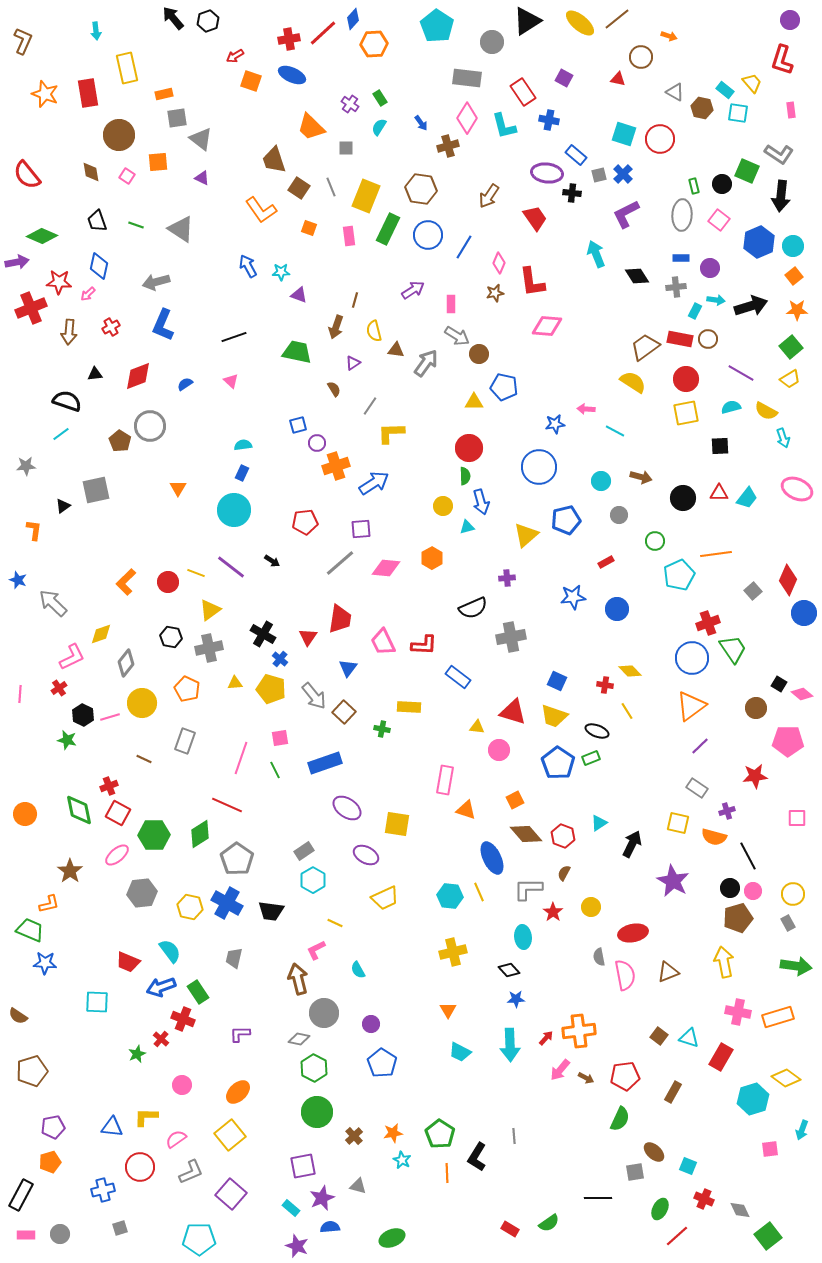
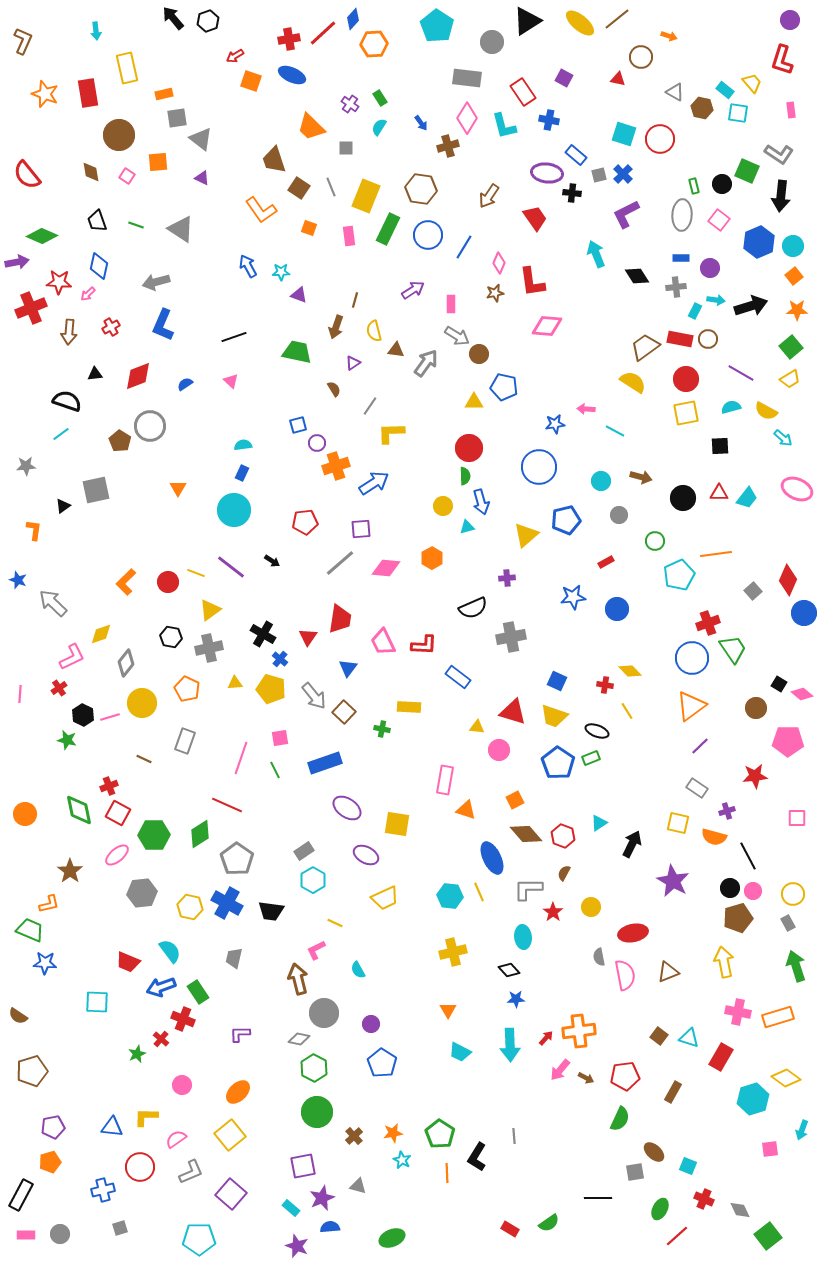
cyan arrow at (783, 438): rotated 30 degrees counterclockwise
green arrow at (796, 966): rotated 116 degrees counterclockwise
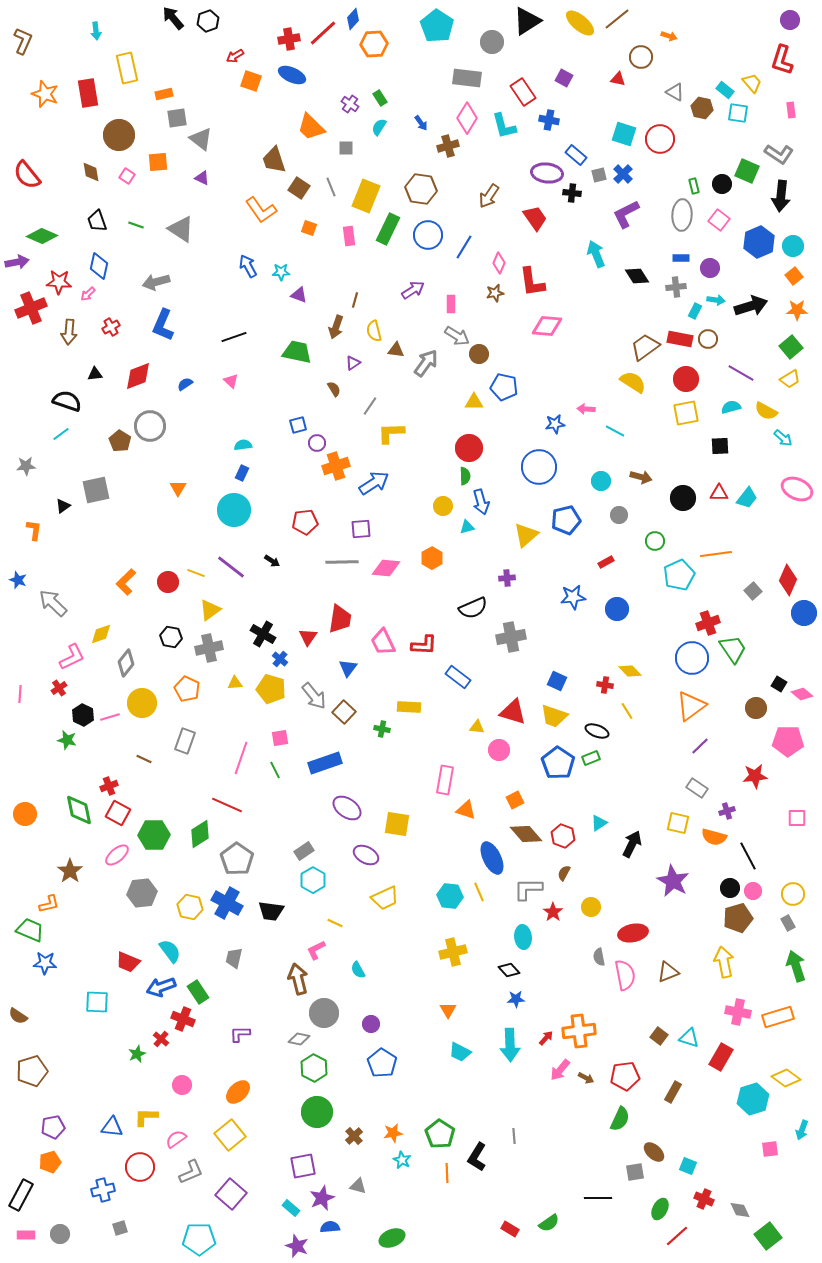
gray line at (340, 563): moved 2 px right, 1 px up; rotated 40 degrees clockwise
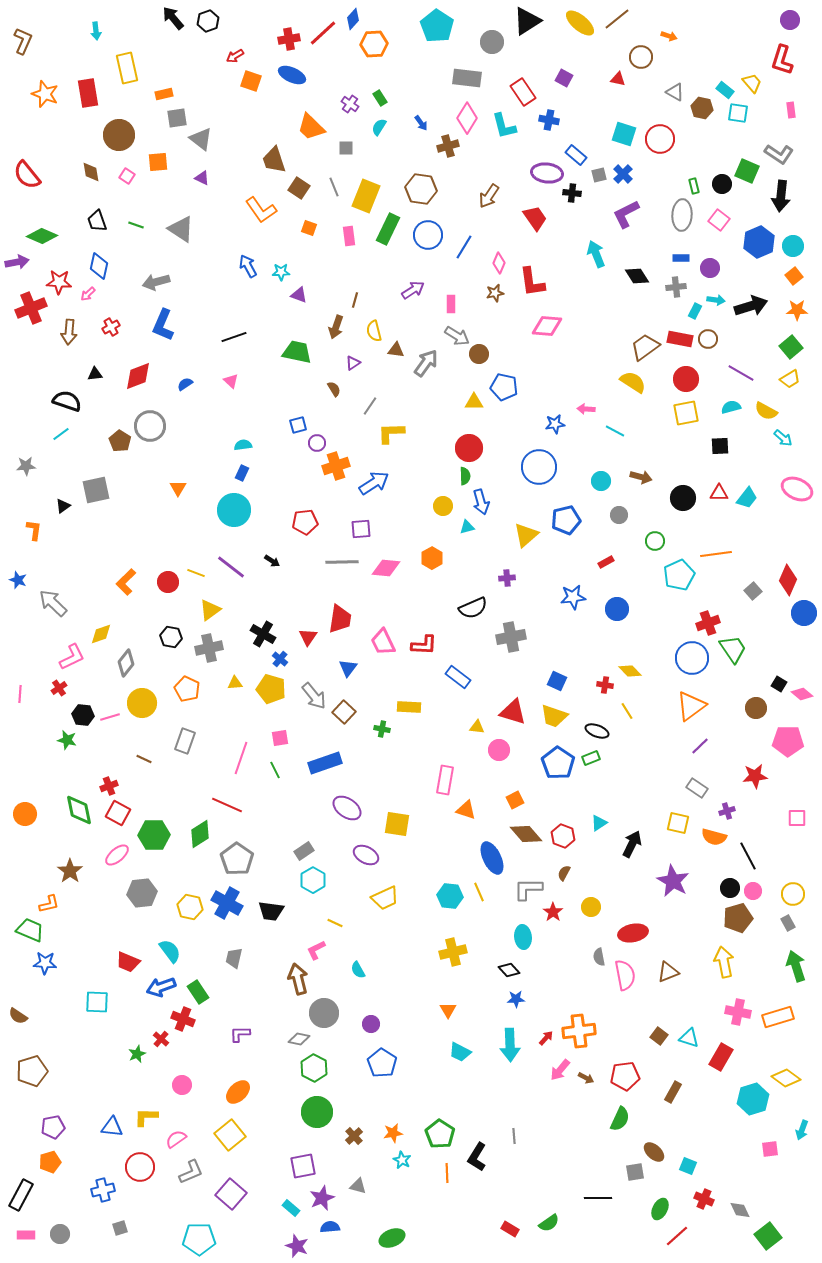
gray line at (331, 187): moved 3 px right
black hexagon at (83, 715): rotated 20 degrees counterclockwise
